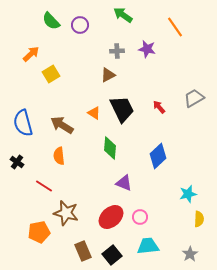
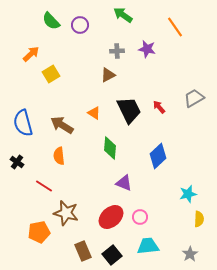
black trapezoid: moved 7 px right, 1 px down
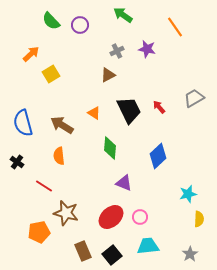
gray cross: rotated 24 degrees counterclockwise
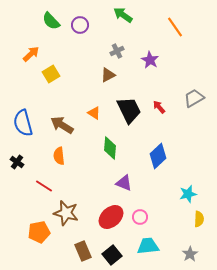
purple star: moved 3 px right, 11 px down; rotated 18 degrees clockwise
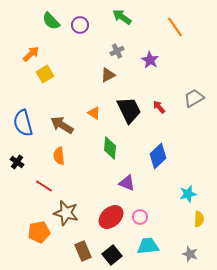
green arrow: moved 1 px left, 2 px down
yellow square: moved 6 px left
purple triangle: moved 3 px right
gray star: rotated 21 degrees counterclockwise
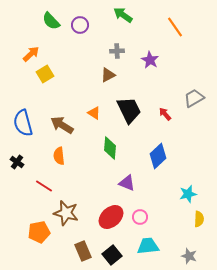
green arrow: moved 1 px right, 2 px up
gray cross: rotated 24 degrees clockwise
red arrow: moved 6 px right, 7 px down
gray star: moved 1 px left, 2 px down
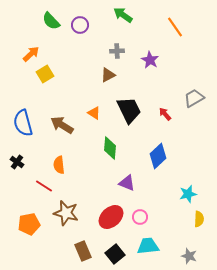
orange semicircle: moved 9 px down
orange pentagon: moved 10 px left, 8 px up
black square: moved 3 px right, 1 px up
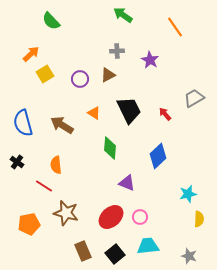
purple circle: moved 54 px down
orange semicircle: moved 3 px left
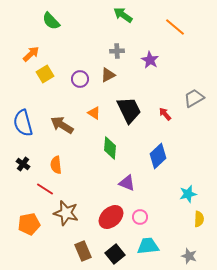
orange line: rotated 15 degrees counterclockwise
black cross: moved 6 px right, 2 px down
red line: moved 1 px right, 3 px down
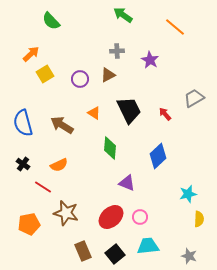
orange semicircle: moved 3 px right; rotated 108 degrees counterclockwise
red line: moved 2 px left, 2 px up
